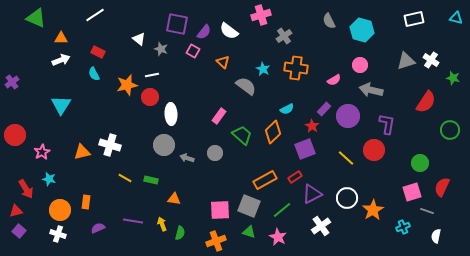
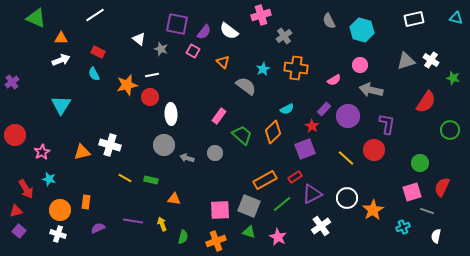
cyan star at (263, 69): rotated 16 degrees clockwise
green line at (282, 210): moved 6 px up
green semicircle at (180, 233): moved 3 px right, 4 px down
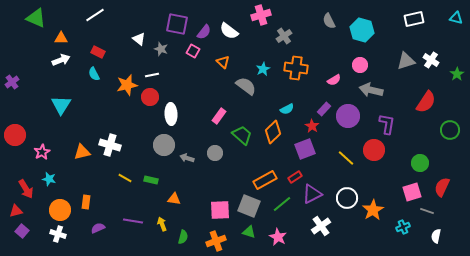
green star at (453, 78): moved 4 px right, 4 px up; rotated 24 degrees clockwise
purple square at (19, 231): moved 3 px right
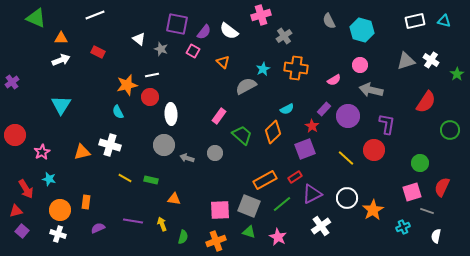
white line at (95, 15): rotated 12 degrees clockwise
cyan triangle at (456, 18): moved 12 px left, 3 px down
white rectangle at (414, 19): moved 1 px right, 2 px down
cyan semicircle at (94, 74): moved 24 px right, 38 px down
gray semicircle at (246, 86): rotated 65 degrees counterclockwise
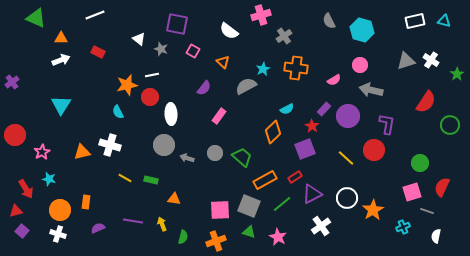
purple semicircle at (204, 32): moved 56 px down
green circle at (450, 130): moved 5 px up
green trapezoid at (242, 135): moved 22 px down
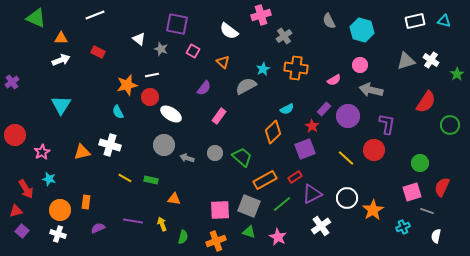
white ellipse at (171, 114): rotated 55 degrees counterclockwise
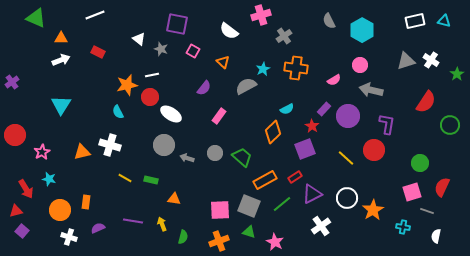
cyan hexagon at (362, 30): rotated 15 degrees clockwise
cyan cross at (403, 227): rotated 32 degrees clockwise
white cross at (58, 234): moved 11 px right, 3 px down
pink star at (278, 237): moved 3 px left, 5 px down
orange cross at (216, 241): moved 3 px right
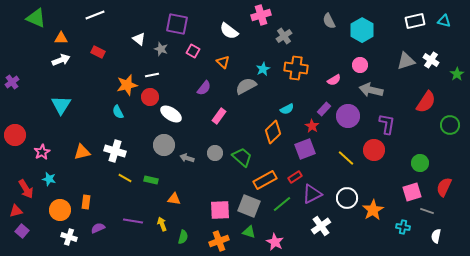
white cross at (110, 145): moved 5 px right, 6 px down
red semicircle at (442, 187): moved 2 px right
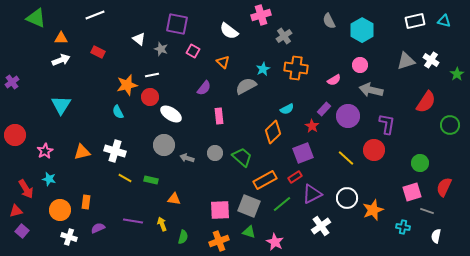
pink rectangle at (219, 116): rotated 42 degrees counterclockwise
purple square at (305, 149): moved 2 px left, 4 px down
pink star at (42, 152): moved 3 px right, 1 px up
orange star at (373, 210): rotated 10 degrees clockwise
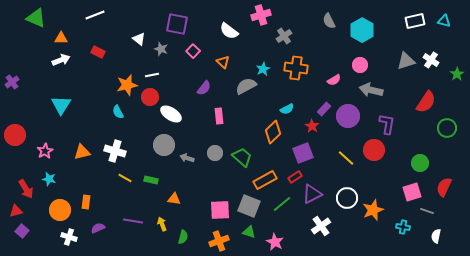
pink square at (193, 51): rotated 16 degrees clockwise
green circle at (450, 125): moved 3 px left, 3 px down
